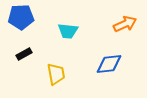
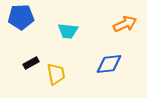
black rectangle: moved 7 px right, 9 px down
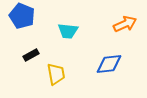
blue pentagon: moved 1 px right, 1 px up; rotated 25 degrees clockwise
black rectangle: moved 8 px up
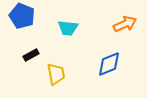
cyan trapezoid: moved 3 px up
blue diamond: rotated 16 degrees counterclockwise
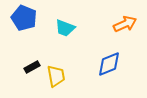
blue pentagon: moved 2 px right, 2 px down
cyan trapezoid: moved 3 px left; rotated 15 degrees clockwise
black rectangle: moved 1 px right, 12 px down
yellow trapezoid: moved 2 px down
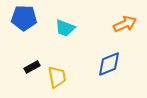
blue pentagon: rotated 20 degrees counterclockwise
yellow trapezoid: moved 1 px right, 1 px down
